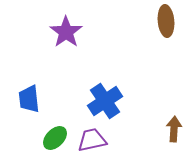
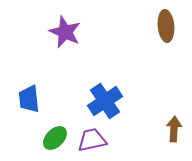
brown ellipse: moved 5 px down
purple star: moved 1 px left; rotated 12 degrees counterclockwise
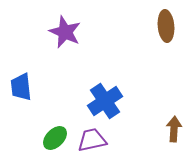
blue trapezoid: moved 8 px left, 12 px up
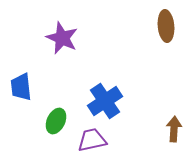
purple star: moved 3 px left, 6 px down
green ellipse: moved 1 px right, 17 px up; rotated 20 degrees counterclockwise
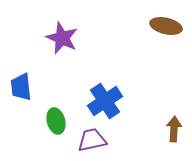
brown ellipse: rotated 72 degrees counterclockwise
green ellipse: rotated 40 degrees counterclockwise
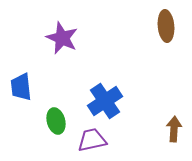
brown ellipse: rotated 72 degrees clockwise
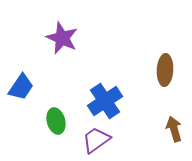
brown ellipse: moved 1 px left, 44 px down; rotated 8 degrees clockwise
blue trapezoid: rotated 140 degrees counterclockwise
brown arrow: rotated 20 degrees counterclockwise
purple trapezoid: moved 4 px right; rotated 24 degrees counterclockwise
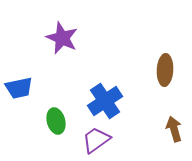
blue trapezoid: moved 2 px left, 1 px down; rotated 44 degrees clockwise
